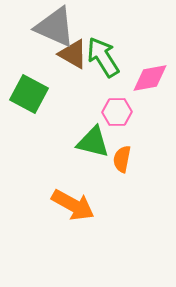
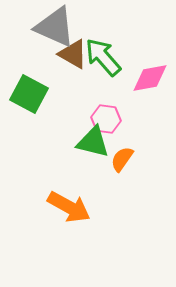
green arrow: rotated 9 degrees counterclockwise
pink hexagon: moved 11 px left, 7 px down; rotated 8 degrees clockwise
orange semicircle: rotated 24 degrees clockwise
orange arrow: moved 4 px left, 2 px down
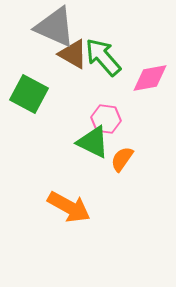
green triangle: rotated 12 degrees clockwise
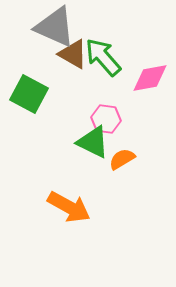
orange semicircle: rotated 24 degrees clockwise
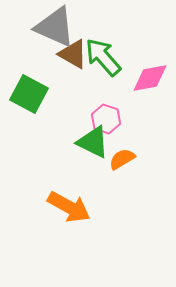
pink hexagon: rotated 12 degrees clockwise
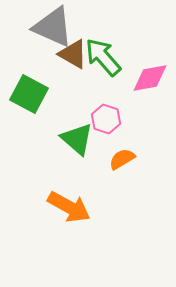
gray triangle: moved 2 px left
green triangle: moved 16 px left, 3 px up; rotated 15 degrees clockwise
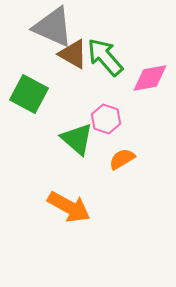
green arrow: moved 2 px right
